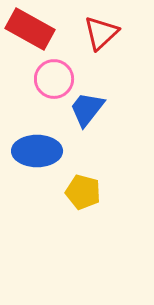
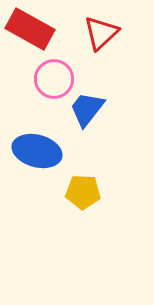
blue ellipse: rotated 15 degrees clockwise
yellow pentagon: rotated 12 degrees counterclockwise
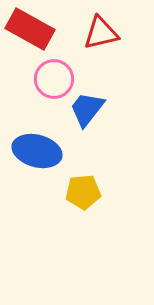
red triangle: rotated 30 degrees clockwise
yellow pentagon: rotated 8 degrees counterclockwise
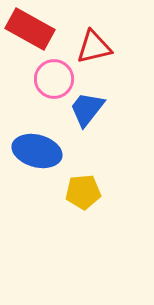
red triangle: moved 7 px left, 14 px down
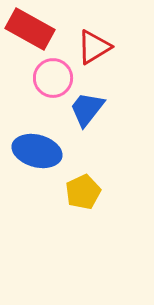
red triangle: rotated 18 degrees counterclockwise
pink circle: moved 1 px left, 1 px up
yellow pentagon: rotated 20 degrees counterclockwise
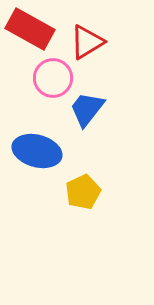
red triangle: moved 7 px left, 5 px up
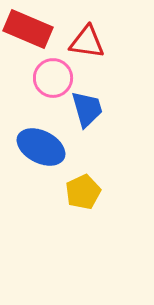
red rectangle: moved 2 px left; rotated 6 degrees counterclockwise
red triangle: rotated 39 degrees clockwise
blue trapezoid: rotated 126 degrees clockwise
blue ellipse: moved 4 px right, 4 px up; rotated 12 degrees clockwise
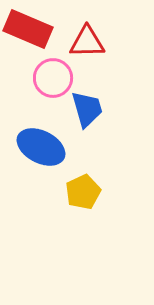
red triangle: rotated 9 degrees counterclockwise
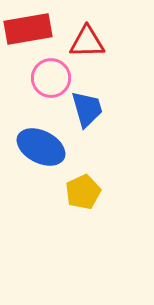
red rectangle: rotated 33 degrees counterclockwise
pink circle: moved 2 px left
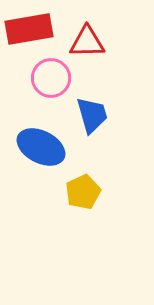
red rectangle: moved 1 px right
blue trapezoid: moved 5 px right, 6 px down
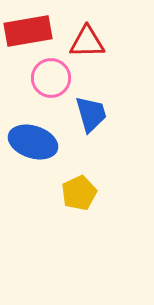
red rectangle: moved 1 px left, 2 px down
blue trapezoid: moved 1 px left, 1 px up
blue ellipse: moved 8 px left, 5 px up; rotated 9 degrees counterclockwise
yellow pentagon: moved 4 px left, 1 px down
